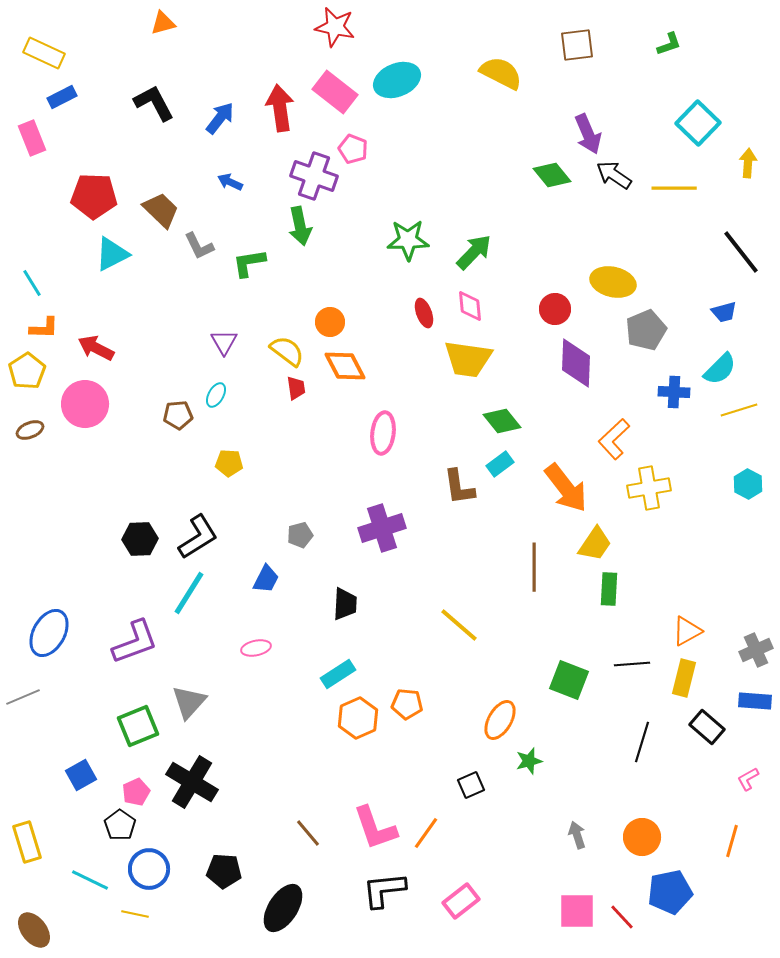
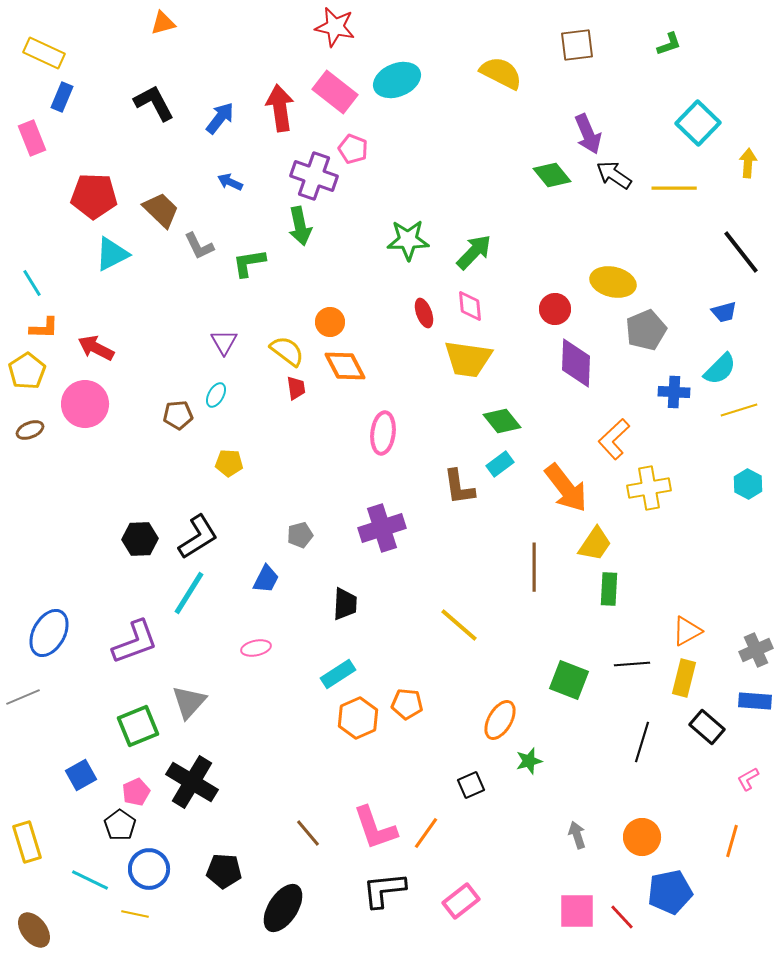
blue rectangle at (62, 97): rotated 40 degrees counterclockwise
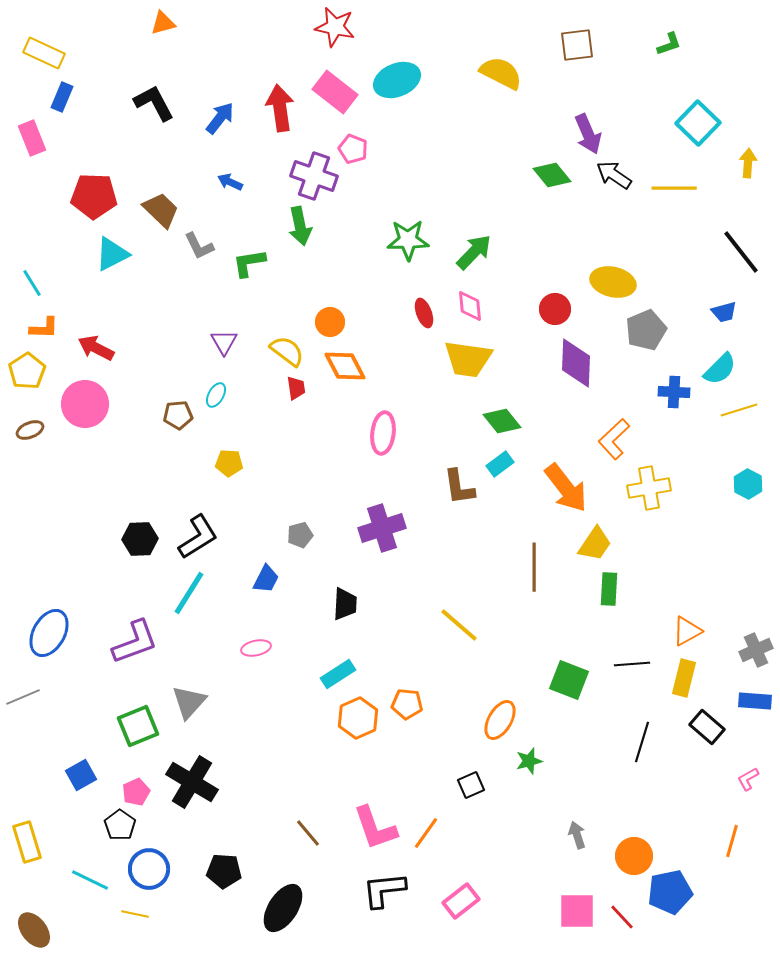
orange circle at (642, 837): moved 8 px left, 19 px down
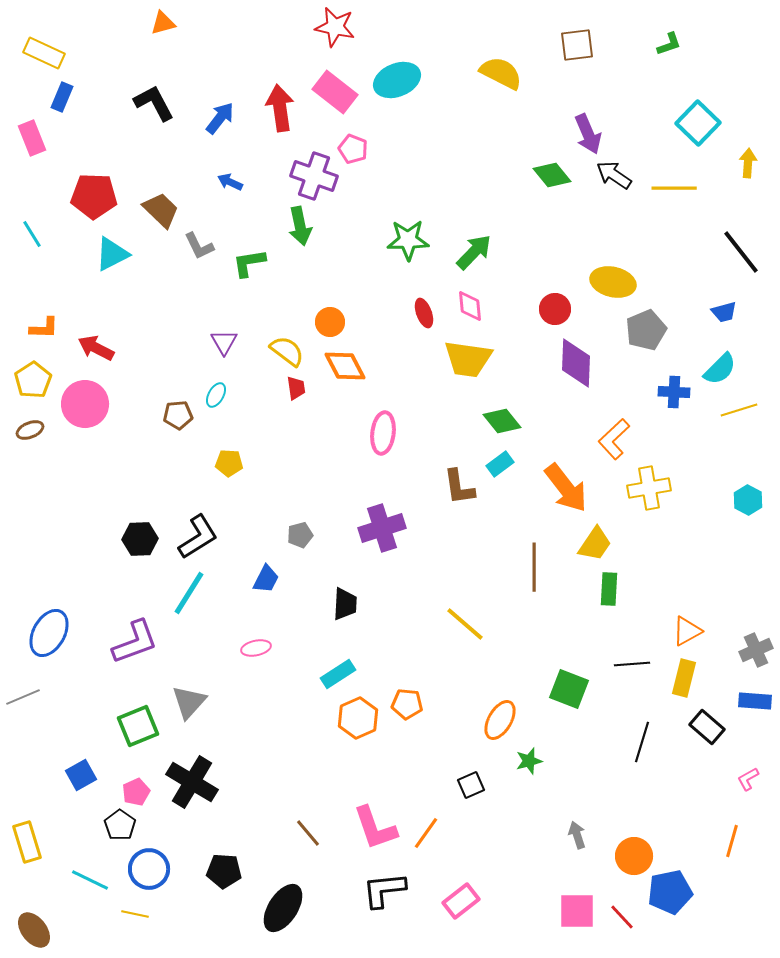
cyan line at (32, 283): moved 49 px up
yellow pentagon at (27, 371): moved 6 px right, 9 px down
cyan hexagon at (748, 484): moved 16 px down
yellow line at (459, 625): moved 6 px right, 1 px up
green square at (569, 680): moved 9 px down
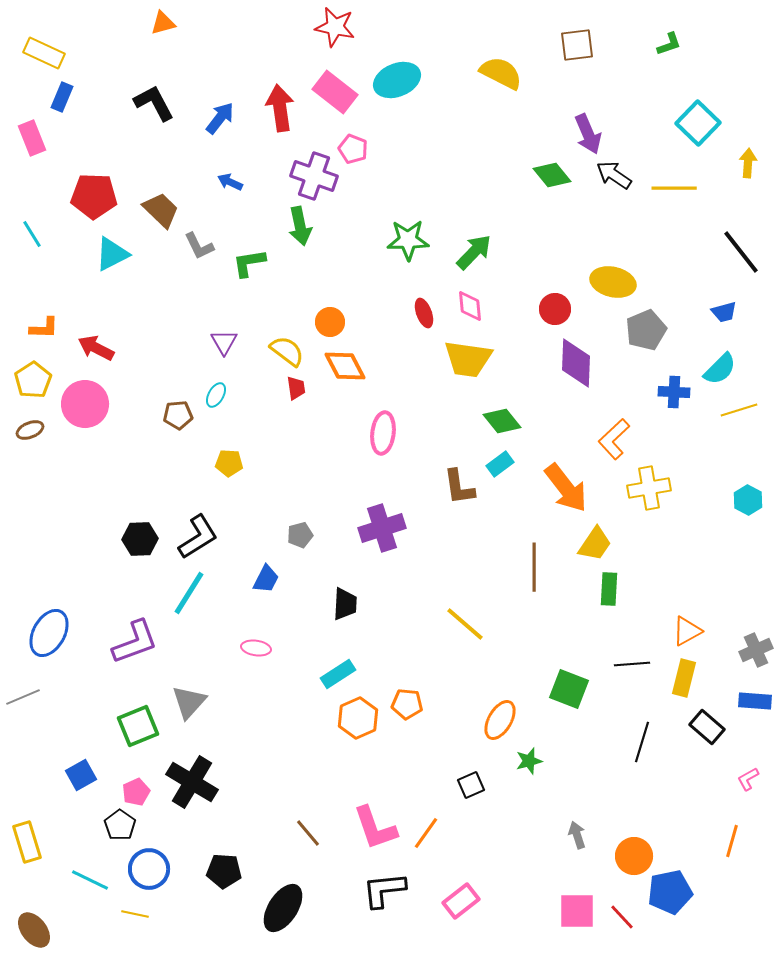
pink ellipse at (256, 648): rotated 20 degrees clockwise
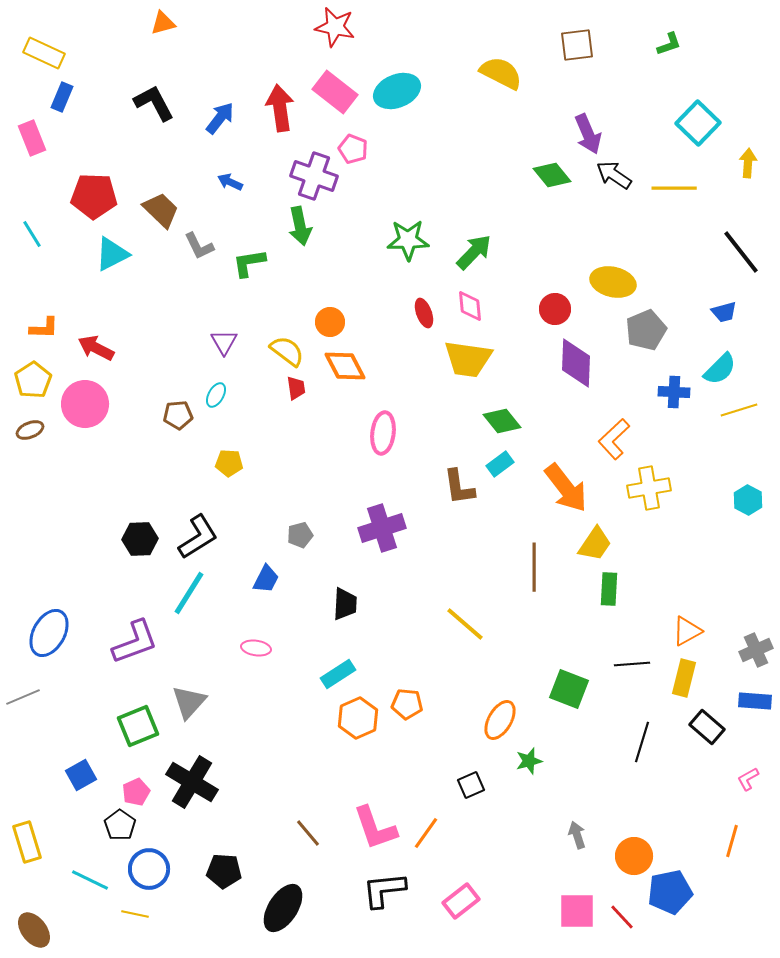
cyan ellipse at (397, 80): moved 11 px down
